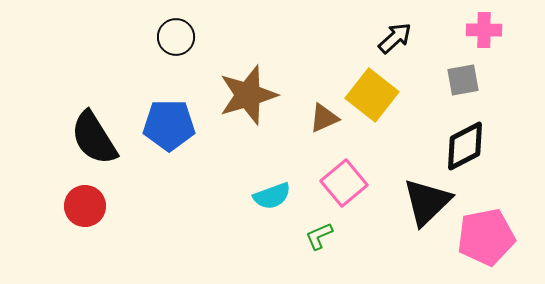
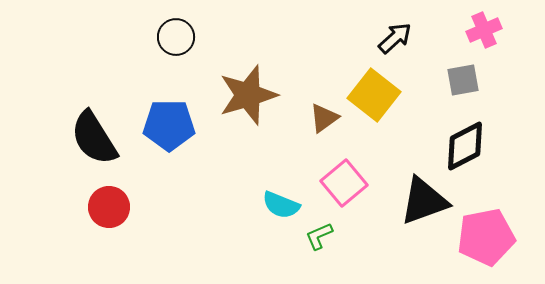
pink cross: rotated 24 degrees counterclockwise
yellow square: moved 2 px right
brown triangle: rotated 12 degrees counterclockwise
cyan semicircle: moved 9 px right, 9 px down; rotated 42 degrees clockwise
black triangle: moved 3 px left, 1 px up; rotated 24 degrees clockwise
red circle: moved 24 px right, 1 px down
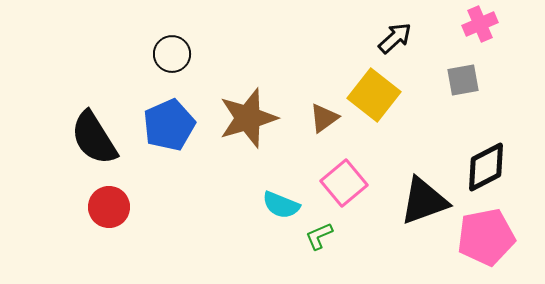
pink cross: moved 4 px left, 6 px up
black circle: moved 4 px left, 17 px down
brown star: moved 23 px down
blue pentagon: rotated 24 degrees counterclockwise
black diamond: moved 21 px right, 21 px down
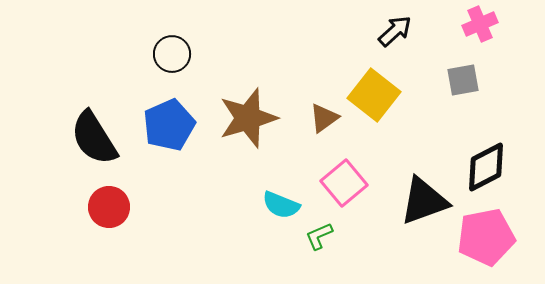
black arrow: moved 7 px up
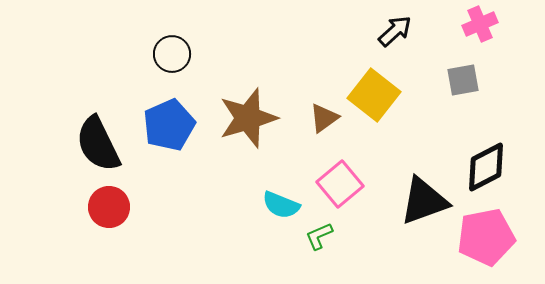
black semicircle: moved 4 px right, 6 px down; rotated 6 degrees clockwise
pink square: moved 4 px left, 1 px down
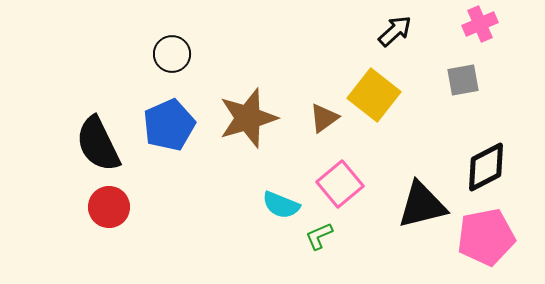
black triangle: moved 2 px left, 4 px down; rotated 6 degrees clockwise
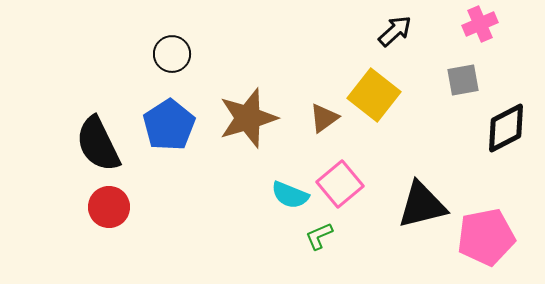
blue pentagon: rotated 9 degrees counterclockwise
black diamond: moved 20 px right, 39 px up
cyan semicircle: moved 9 px right, 10 px up
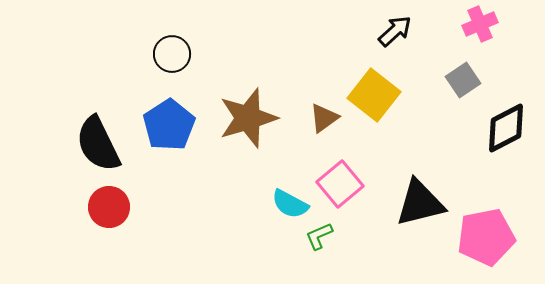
gray square: rotated 24 degrees counterclockwise
cyan semicircle: moved 9 px down; rotated 6 degrees clockwise
black triangle: moved 2 px left, 2 px up
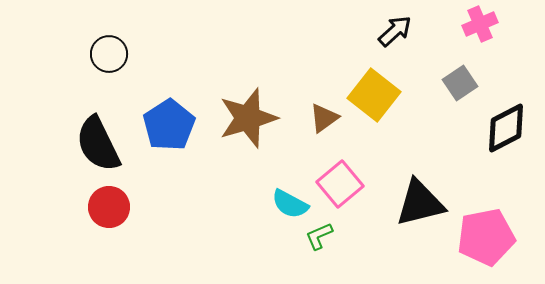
black circle: moved 63 px left
gray square: moved 3 px left, 3 px down
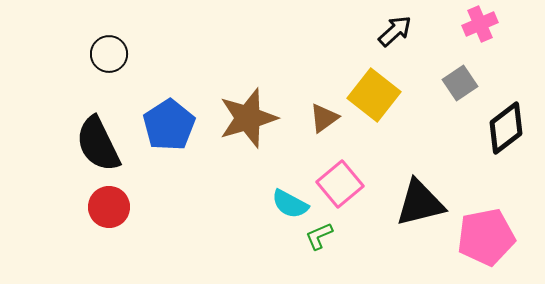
black diamond: rotated 10 degrees counterclockwise
